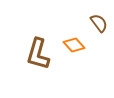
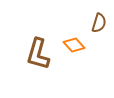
brown semicircle: rotated 54 degrees clockwise
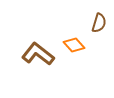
brown L-shape: rotated 112 degrees clockwise
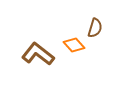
brown semicircle: moved 4 px left, 5 px down
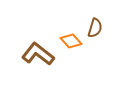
orange diamond: moved 3 px left, 4 px up
